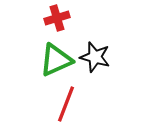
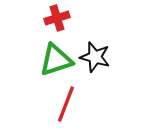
green triangle: rotated 6 degrees clockwise
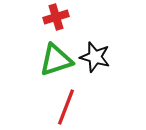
red cross: moved 1 px left, 1 px up
red line: moved 3 px down
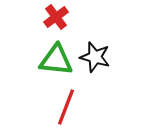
red cross: rotated 20 degrees counterclockwise
green triangle: rotated 24 degrees clockwise
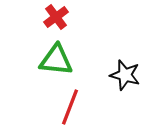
black star: moved 30 px right, 18 px down
red line: moved 4 px right
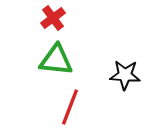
red cross: moved 3 px left, 1 px down
black star: rotated 12 degrees counterclockwise
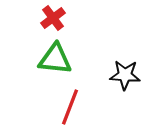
green triangle: moved 1 px left, 1 px up
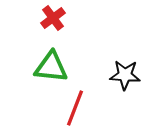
green triangle: moved 4 px left, 8 px down
red line: moved 5 px right, 1 px down
